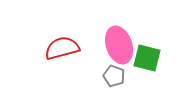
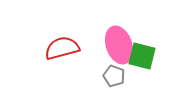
green square: moved 5 px left, 2 px up
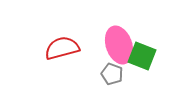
green square: rotated 8 degrees clockwise
gray pentagon: moved 2 px left, 2 px up
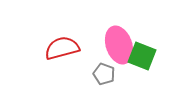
gray pentagon: moved 8 px left
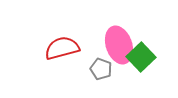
green square: moved 1 px left, 1 px down; rotated 24 degrees clockwise
gray pentagon: moved 3 px left, 5 px up
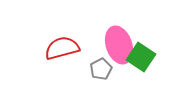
green square: rotated 12 degrees counterclockwise
gray pentagon: rotated 25 degrees clockwise
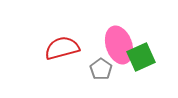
green square: rotated 32 degrees clockwise
gray pentagon: rotated 10 degrees counterclockwise
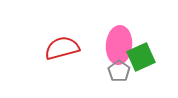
pink ellipse: rotated 24 degrees clockwise
gray pentagon: moved 18 px right, 2 px down
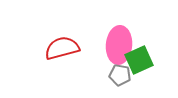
green square: moved 2 px left, 3 px down
gray pentagon: moved 1 px right, 4 px down; rotated 25 degrees counterclockwise
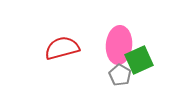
gray pentagon: rotated 20 degrees clockwise
